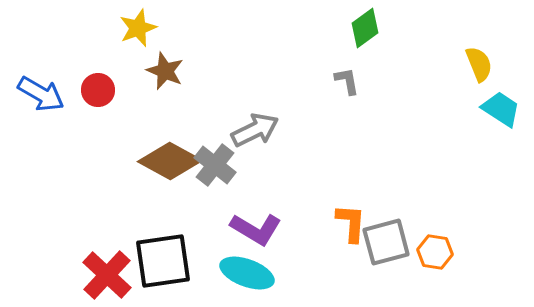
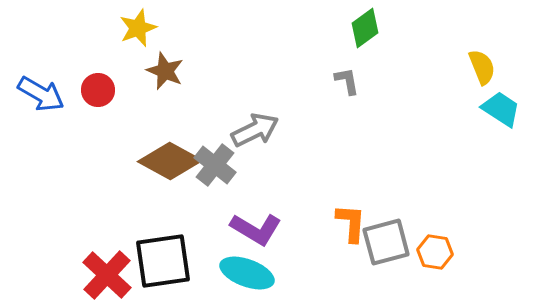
yellow semicircle: moved 3 px right, 3 px down
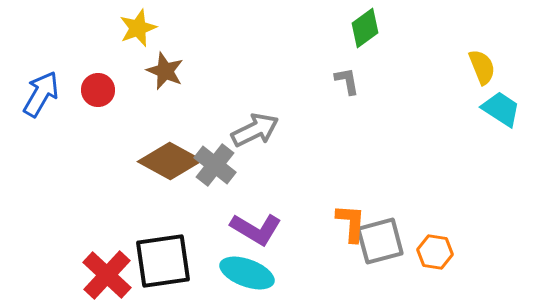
blue arrow: rotated 90 degrees counterclockwise
gray square: moved 6 px left, 1 px up
